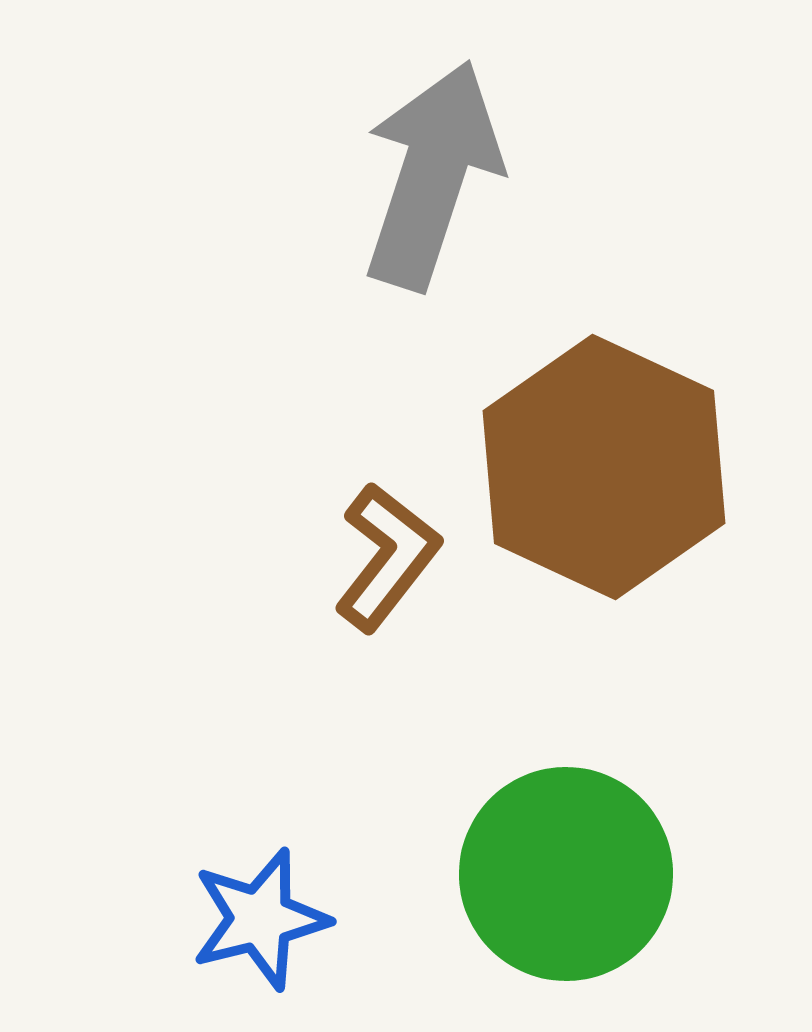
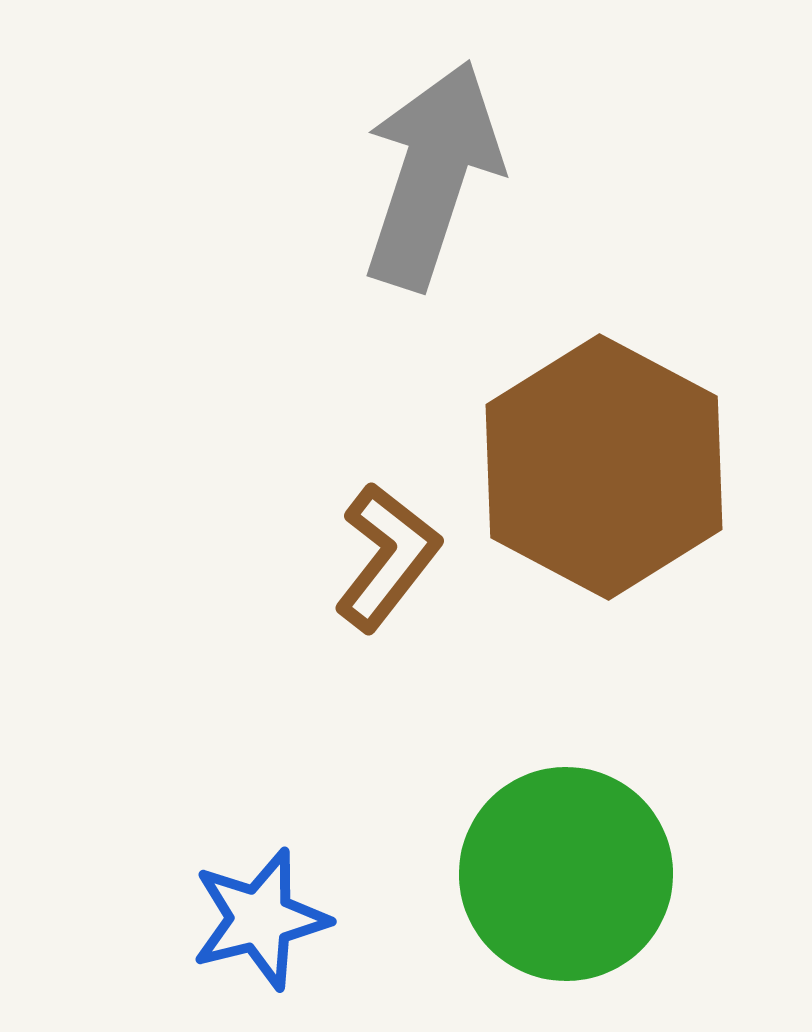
brown hexagon: rotated 3 degrees clockwise
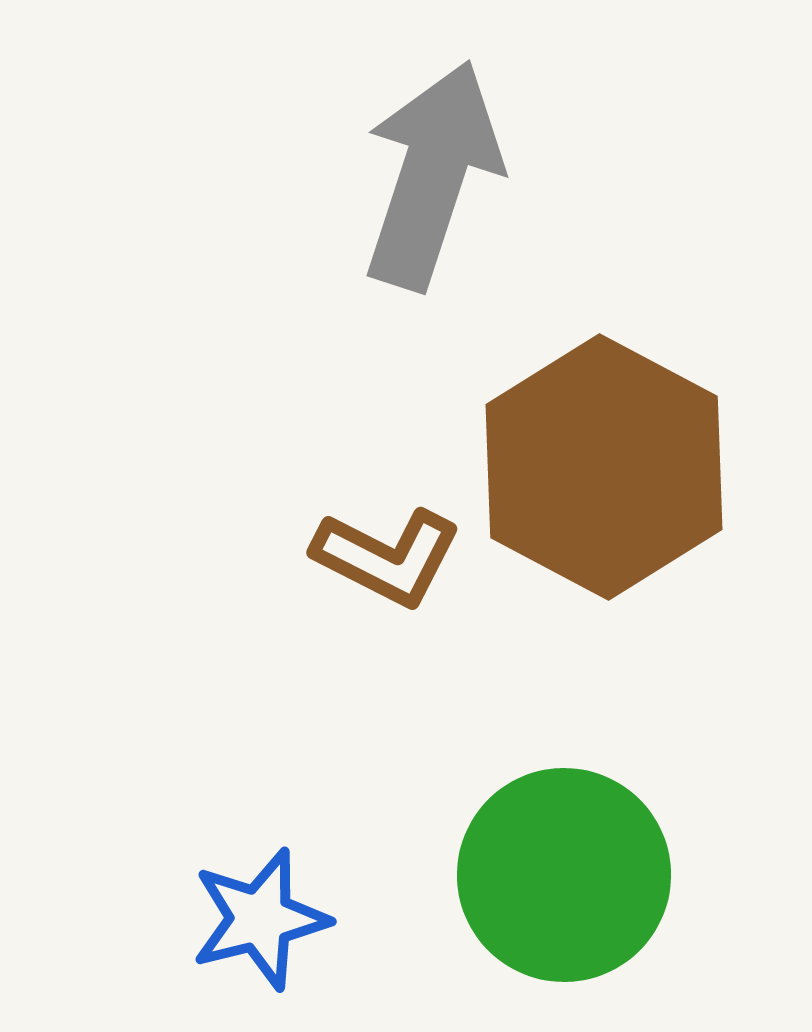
brown L-shape: rotated 79 degrees clockwise
green circle: moved 2 px left, 1 px down
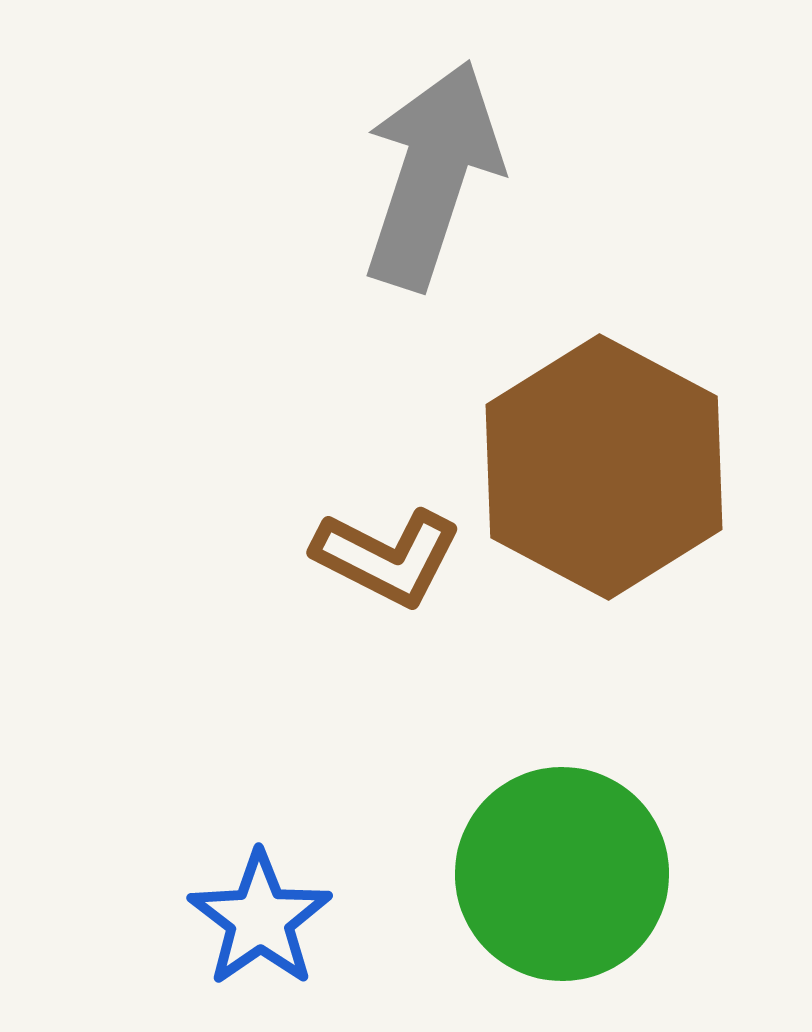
green circle: moved 2 px left, 1 px up
blue star: rotated 21 degrees counterclockwise
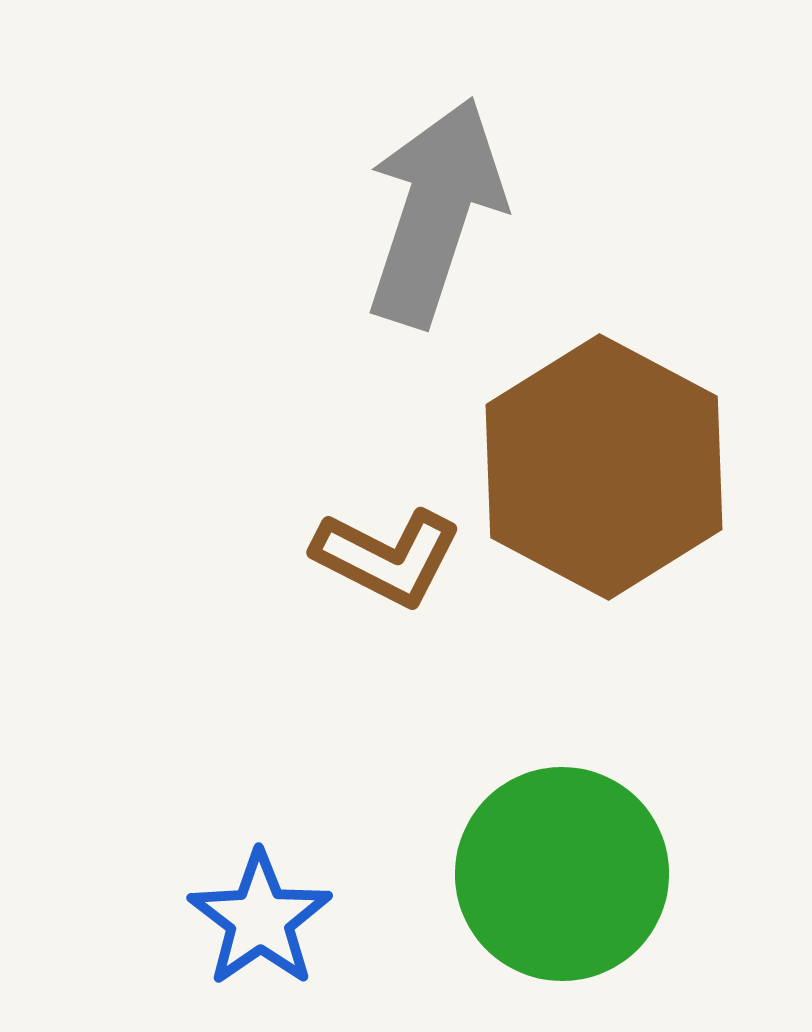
gray arrow: moved 3 px right, 37 px down
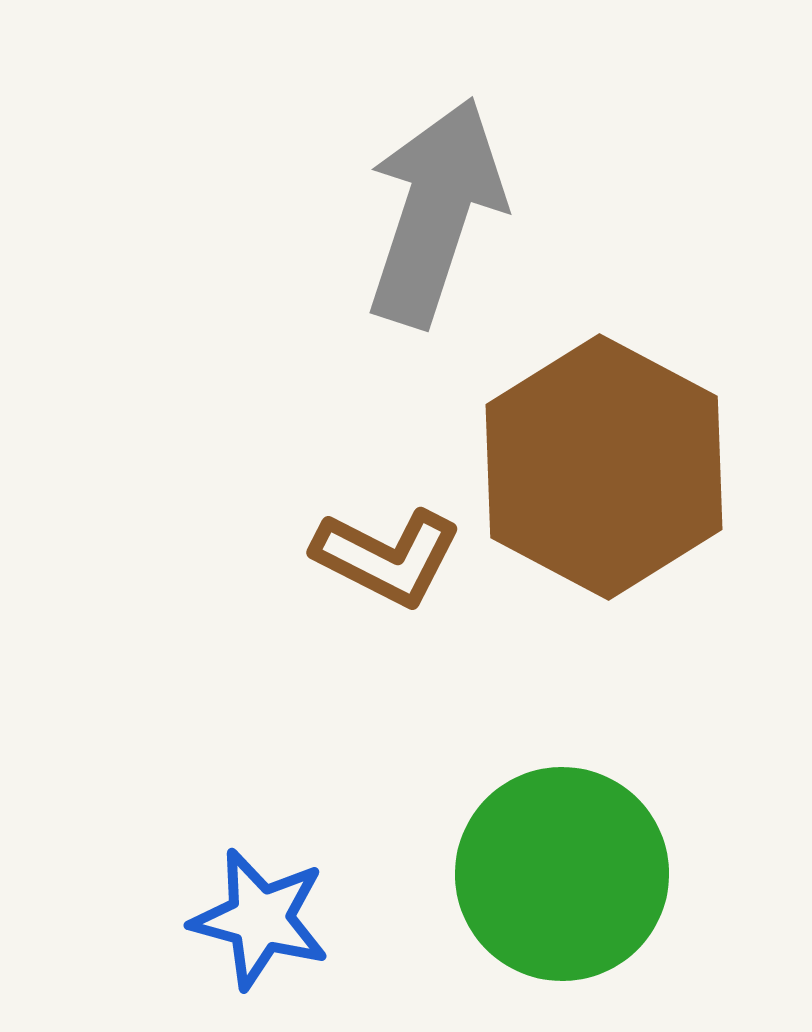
blue star: rotated 22 degrees counterclockwise
